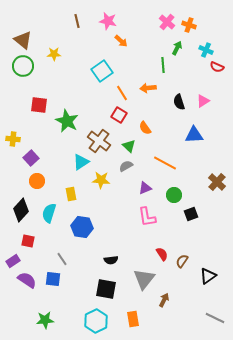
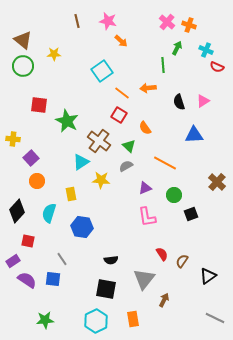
orange line at (122, 93): rotated 21 degrees counterclockwise
black diamond at (21, 210): moved 4 px left, 1 px down
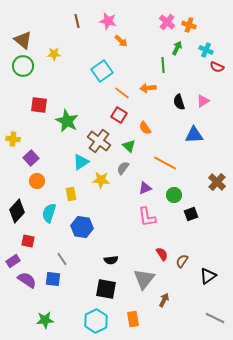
gray semicircle at (126, 166): moved 3 px left, 2 px down; rotated 24 degrees counterclockwise
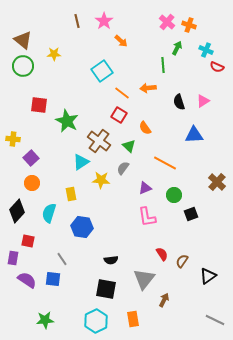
pink star at (108, 21): moved 4 px left; rotated 24 degrees clockwise
orange circle at (37, 181): moved 5 px left, 2 px down
purple rectangle at (13, 261): moved 3 px up; rotated 48 degrees counterclockwise
gray line at (215, 318): moved 2 px down
